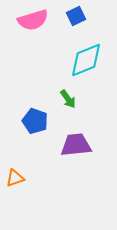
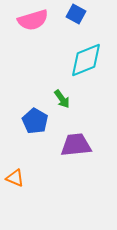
blue square: moved 2 px up; rotated 36 degrees counterclockwise
green arrow: moved 6 px left
blue pentagon: rotated 10 degrees clockwise
orange triangle: rotated 42 degrees clockwise
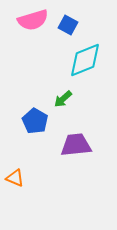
blue square: moved 8 px left, 11 px down
cyan diamond: moved 1 px left
green arrow: moved 1 px right; rotated 84 degrees clockwise
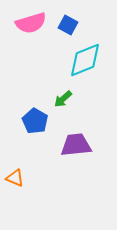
pink semicircle: moved 2 px left, 3 px down
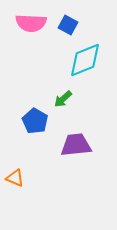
pink semicircle: rotated 20 degrees clockwise
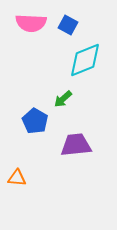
orange triangle: moved 2 px right; rotated 18 degrees counterclockwise
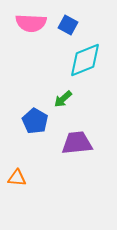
purple trapezoid: moved 1 px right, 2 px up
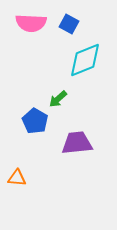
blue square: moved 1 px right, 1 px up
green arrow: moved 5 px left
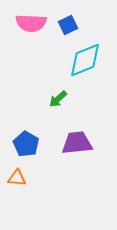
blue square: moved 1 px left, 1 px down; rotated 36 degrees clockwise
blue pentagon: moved 9 px left, 23 px down
